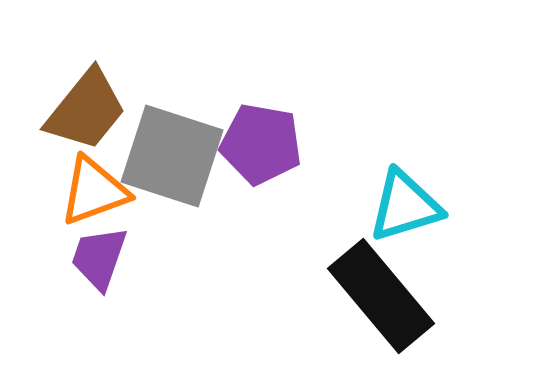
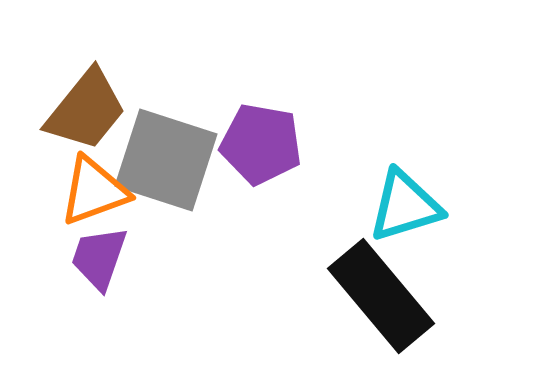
gray square: moved 6 px left, 4 px down
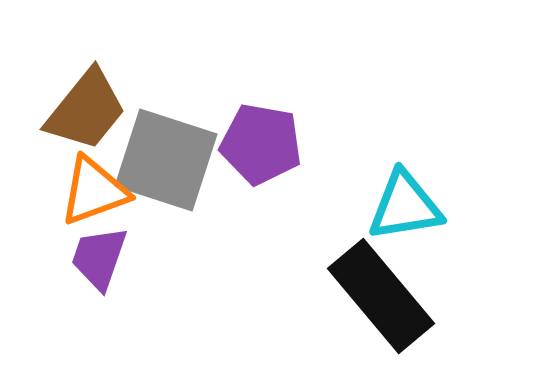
cyan triangle: rotated 8 degrees clockwise
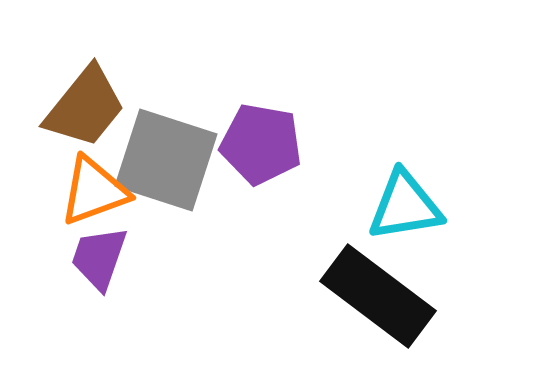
brown trapezoid: moved 1 px left, 3 px up
black rectangle: moved 3 px left; rotated 13 degrees counterclockwise
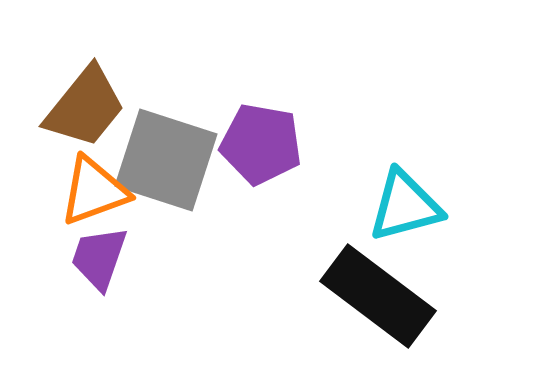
cyan triangle: rotated 6 degrees counterclockwise
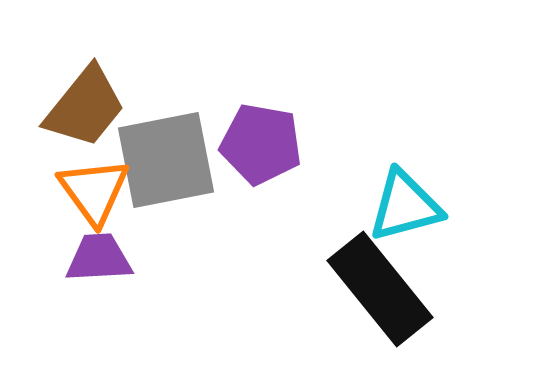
gray square: rotated 29 degrees counterclockwise
orange triangle: rotated 46 degrees counterclockwise
purple trapezoid: rotated 68 degrees clockwise
black rectangle: moved 2 px right, 7 px up; rotated 14 degrees clockwise
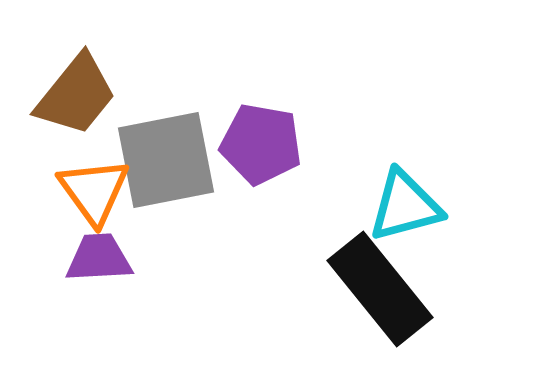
brown trapezoid: moved 9 px left, 12 px up
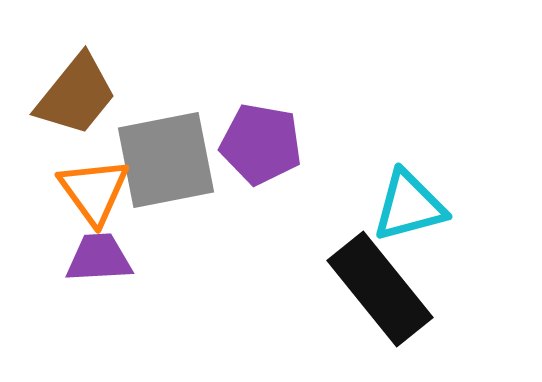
cyan triangle: moved 4 px right
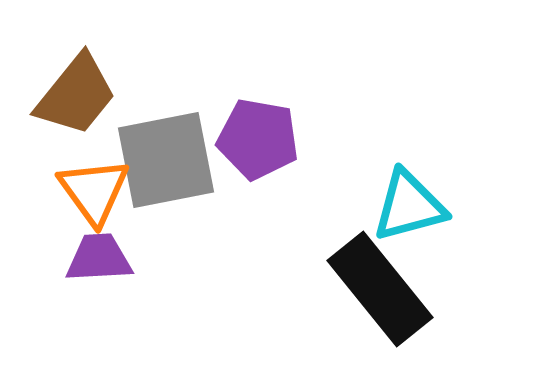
purple pentagon: moved 3 px left, 5 px up
